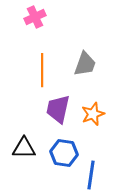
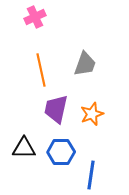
orange line: moved 1 px left; rotated 12 degrees counterclockwise
purple trapezoid: moved 2 px left
orange star: moved 1 px left
blue hexagon: moved 3 px left, 1 px up; rotated 8 degrees counterclockwise
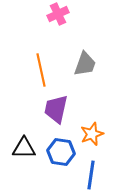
pink cross: moved 23 px right, 3 px up
orange star: moved 20 px down
blue hexagon: rotated 8 degrees clockwise
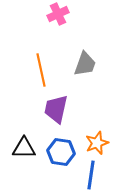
orange star: moved 5 px right, 9 px down
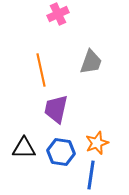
gray trapezoid: moved 6 px right, 2 px up
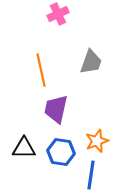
orange star: moved 2 px up
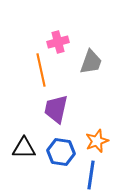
pink cross: moved 28 px down; rotated 10 degrees clockwise
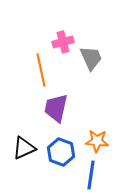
pink cross: moved 5 px right
gray trapezoid: moved 4 px up; rotated 44 degrees counterclockwise
purple trapezoid: moved 1 px up
orange star: rotated 25 degrees clockwise
black triangle: rotated 25 degrees counterclockwise
blue hexagon: rotated 12 degrees clockwise
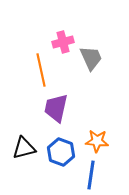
black triangle: rotated 10 degrees clockwise
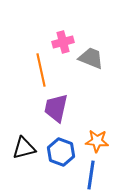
gray trapezoid: rotated 44 degrees counterclockwise
